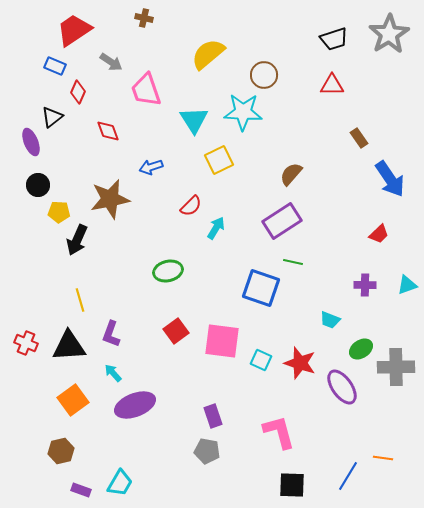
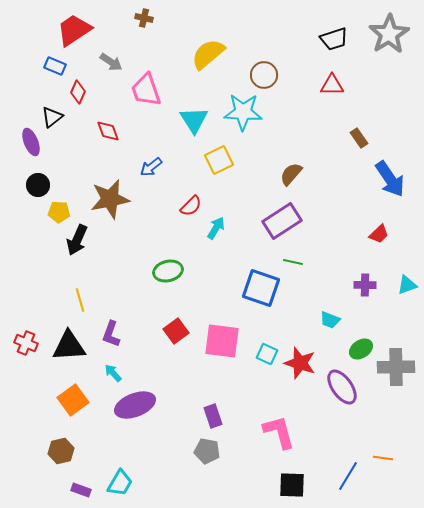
blue arrow at (151, 167): rotated 20 degrees counterclockwise
cyan square at (261, 360): moved 6 px right, 6 px up
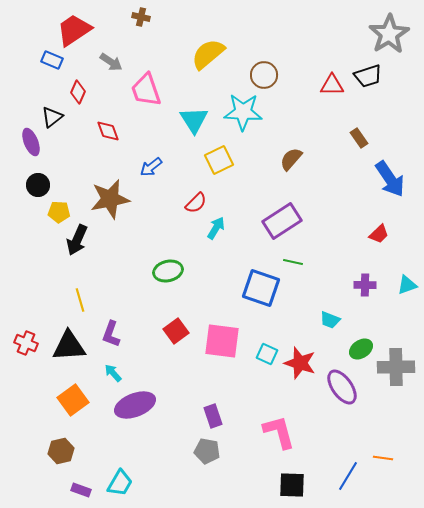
brown cross at (144, 18): moved 3 px left, 1 px up
black trapezoid at (334, 39): moved 34 px right, 37 px down
blue rectangle at (55, 66): moved 3 px left, 6 px up
brown semicircle at (291, 174): moved 15 px up
red semicircle at (191, 206): moved 5 px right, 3 px up
